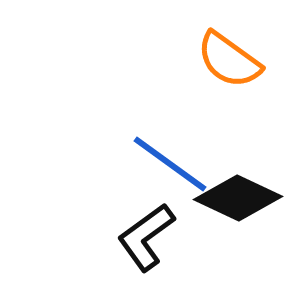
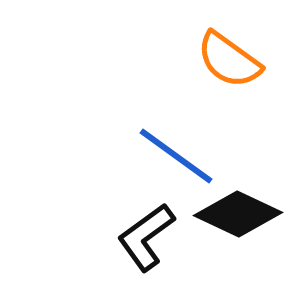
blue line: moved 6 px right, 8 px up
black diamond: moved 16 px down
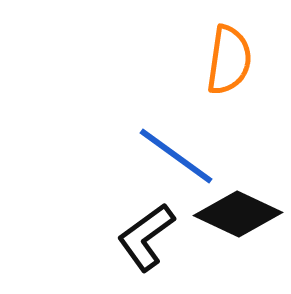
orange semicircle: rotated 118 degrees counterclockwise
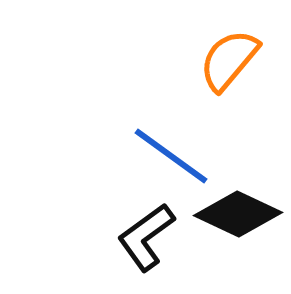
orange semicircle: rotated 148 degrees counterclockwise
blue line: moved 5 px left
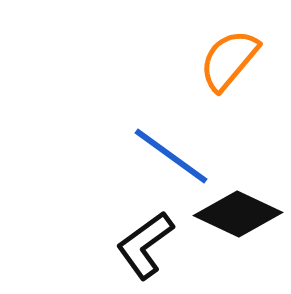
black L-shape: moved 1 px left, 8 px down
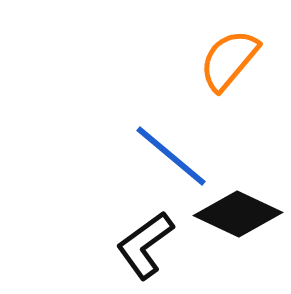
blue line: rotated 4 degrees clockwise
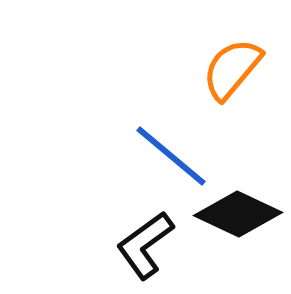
orange semicircle: moved 3 px right, 9 px down
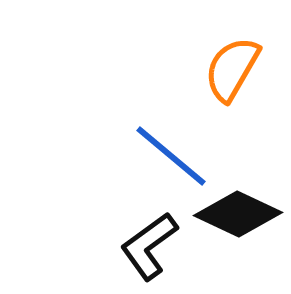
orange semicircle: rotated 10 degrees counterclockwise
black L-shape: moved 4 px right, 1 px down
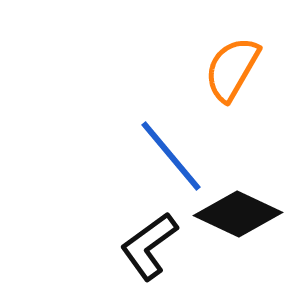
blue line: rotated 10 degrees clockwise
